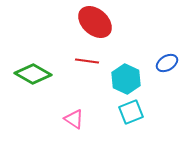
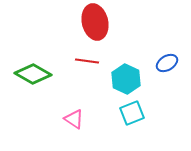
red ellipse: rotated 36 degrees clockwise
cyan square: moved 1 px right, 1 px down
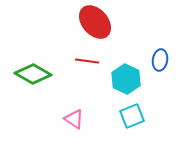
red ellipse: rotated 28 degrees counterclockwise
blue ellipse: moved 7 px left, 3 px up; rotated 50 degrees counterclockwise
cyan square: moved 3 px down
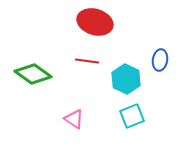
red ellipse: rotated 32 degrees counterclockwise
green diamond: rotated 6 degrees clockwise
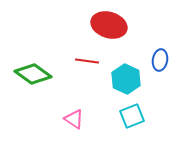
red ellipse: moved 14 px right, 3 px down
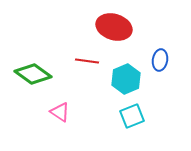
red ellipse: moved 5 px right, 2 px down
cyan hexagon: rotated 12 degrees clockwise
pink triangle: moved 14 px left, 7 px up
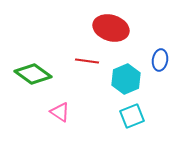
red ellipse: moved 3 px left, 1 px down
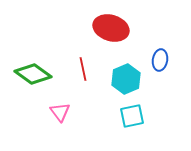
red line: moved 4 px left, 8 px down; rotated 70 degrees clockwise
pink triangle: rotated 20 degrees clockwise
cyan square: rotated 10 degrees clockwise
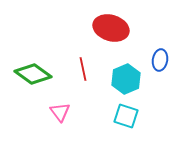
cyan square: moved 6 px left; rotated 30 degrees clockwise
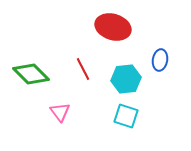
red ellipse: moved 2 px right, 1 px up
red line: rotated 15 degrees counterclockwise
green diamond: moved 2 px left; rotated 9 degrees clockwise
cyan hexagon: rotated 16 degrees clockwise
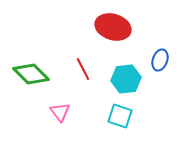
blue ellipse: rotated 10 degrees clockwise
cyan square: moved 6 px left
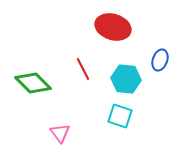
green diamond: moved 2 px right, 9 px down
cyan hexagon: rotated 12 degrees clockwise
pink triangle: moved 21 px down
